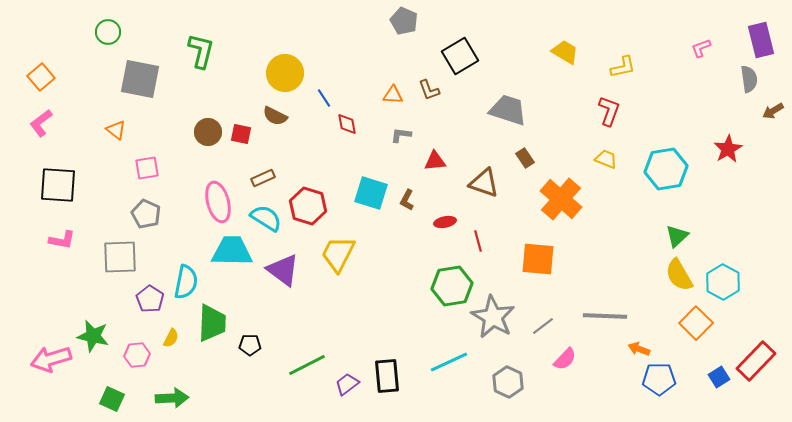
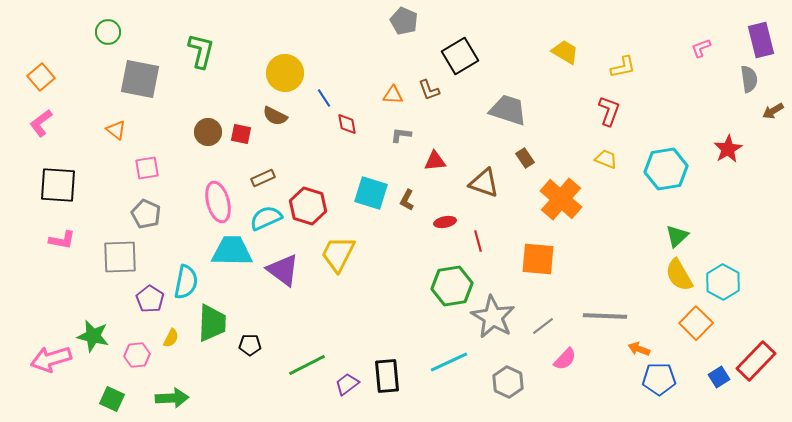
cyan semicircle at (266, 218): rotated 56 degrees counterclockwise
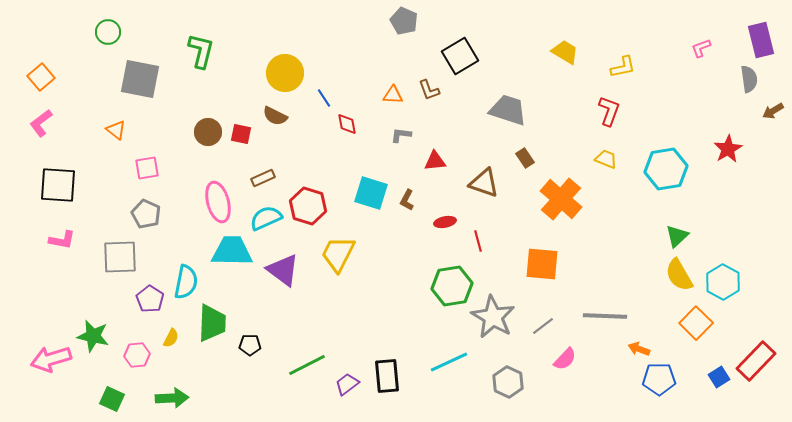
orange square at (538, 259): moved 4 px right, 5 px down
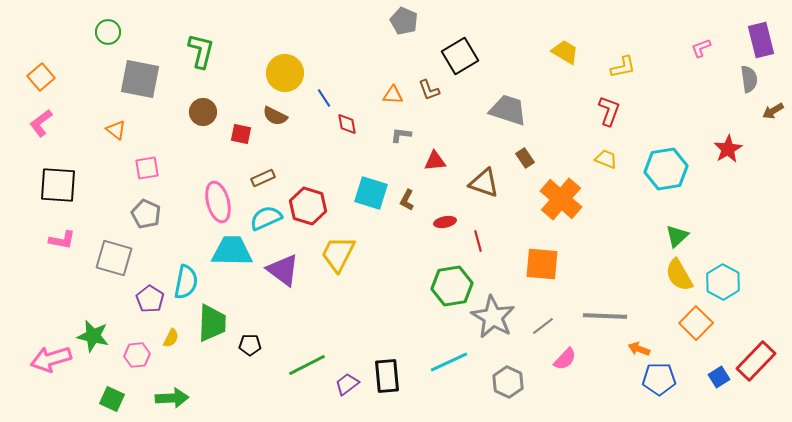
brown circle at (208, 132): moved 5 px left, 20 px up
gray square at (120, 257): moved 6 px left, 1 px down; rotated 18 degrees clockwise
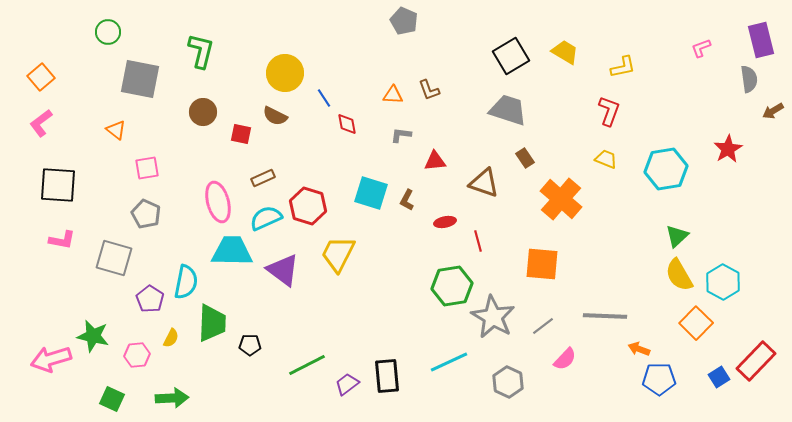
black square at (460, 56): moved 51 px right
